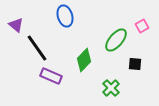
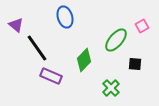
blue ellipse: moved 1 px down
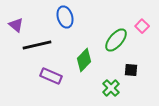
pink square: rotated 16 degrees counterclockwise
black line: moved 3 px up; rotated 68 degrees counterclockwise
black square: moved 4 px left, 6 px down
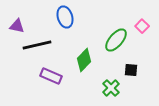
purple triangle: moved 1 px right, 1 px down; rotated 28 degrees counterclockwise
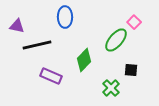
blue ellipse: rotated 15 degrees clockwise
pink square: moved 8 px left, 4 px up
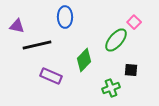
green cross: rotated 24 degrees clockwise
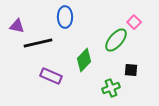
black line: moved 1 px right, 2 px up
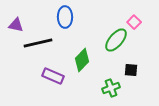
purple triangle: moved 1 px left, 1 px up
green diamond: moved 2 px left
purple rectangle: moved 2 px right
